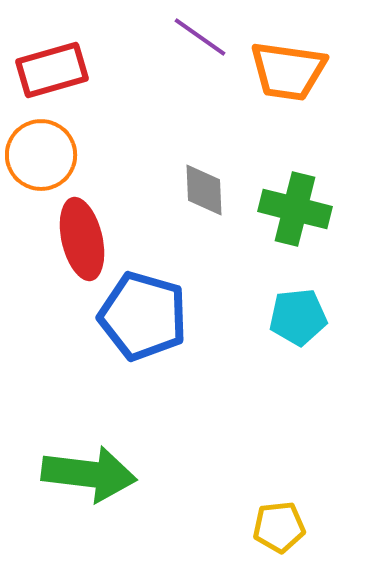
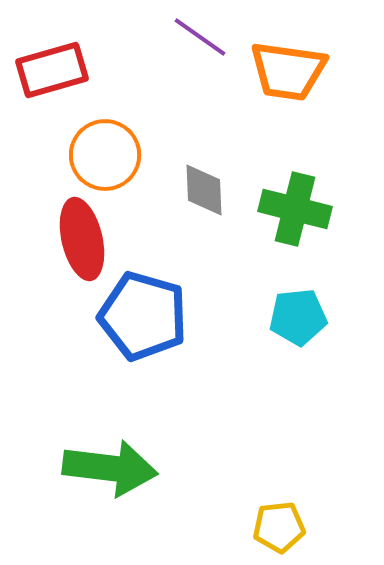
orange circle: moved 64 px right
green arrow: moved 21 px right, 6 px up
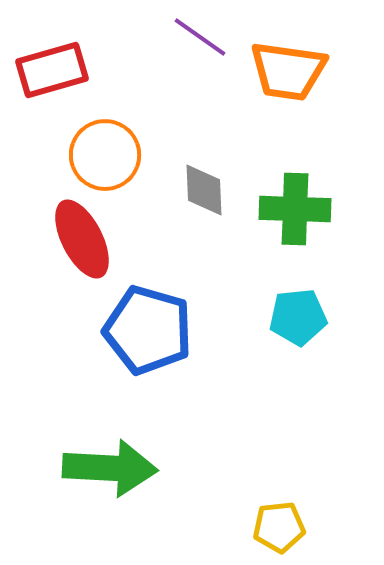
green cross: rotated 12 degrees counterclockwise
red ellipse: rotated 14 degrees counterclockwise
blue pentagon: moved 5 px right, 14 px down
green arrow: rotated 4 degrees counterclockwise
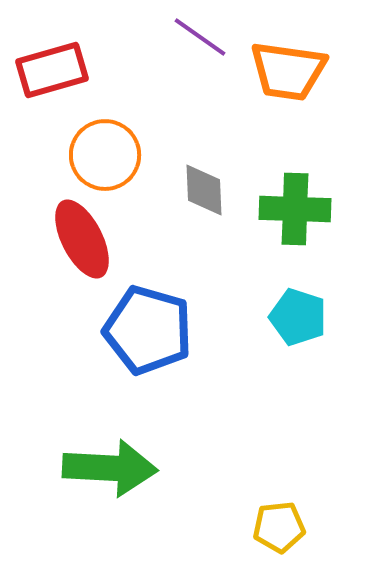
cyan pentagon: rotated 24 degrees clockwise
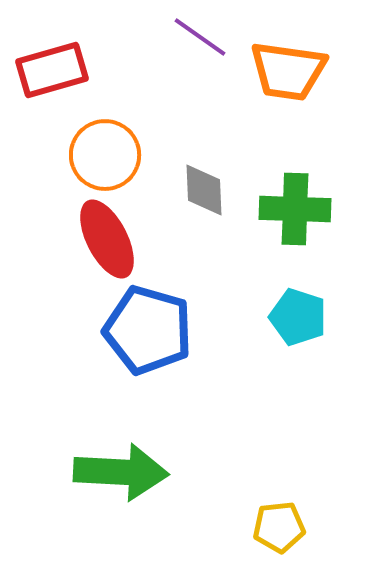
red ellipse: moved 25 px right
green arrow: moved 11 px right, 4 px down
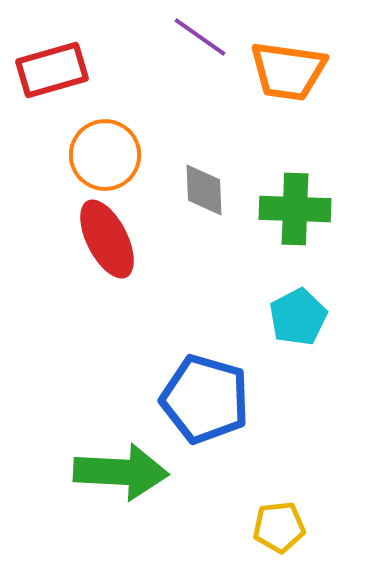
cyan pentagon: rotated 26 degrees clockwise
blue pentagon: moved 57 px right, 69 px down
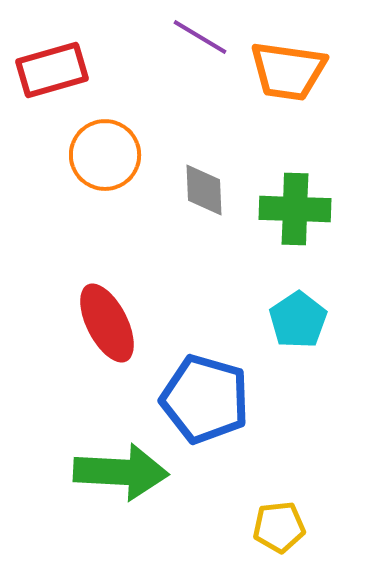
purple line: rotated 4 degrees counterclockwise
red ellipse: moved 84 px down
cyan pentagon: moved 3 px down; rotated 6 degrees counterclockwise
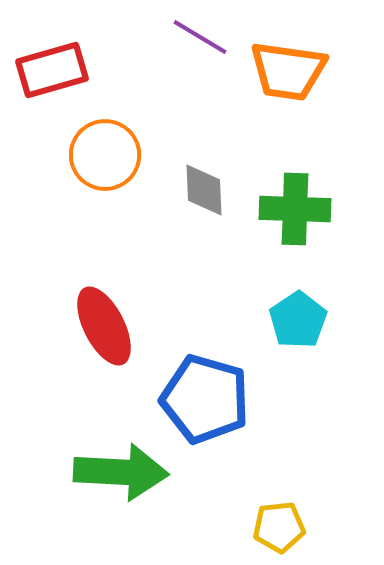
red ellipse: moved 3 px left, 3 px down
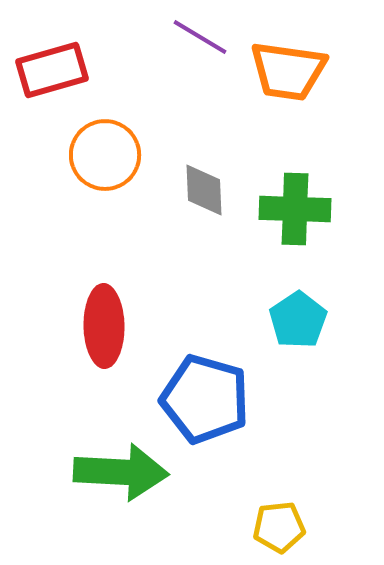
red ellipse: rotated 26 degrees clockwise
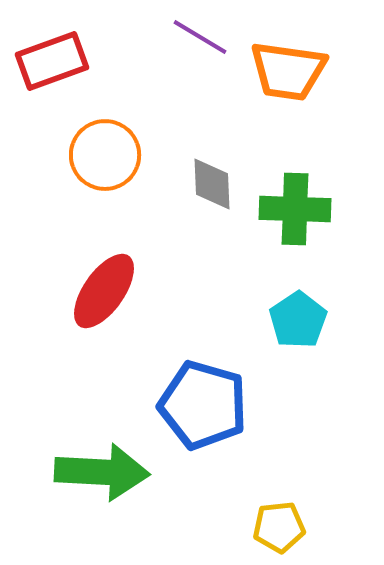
red rectangle: moved 9 px up; rotated 4 degrees counterclockwise
gray diamond: moved 8 px right, 6 px up
red ellipse: moved 35 px up; rotated 36 degrees clockwise
blue pentagon: moved 2 px left, 6 px down
green arrow: moved 19 px left
